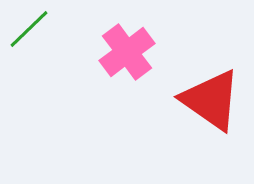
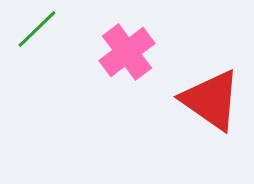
green line: moved 8 px right
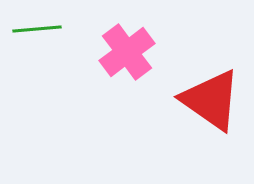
green line: rotated 39 degrees clockwise
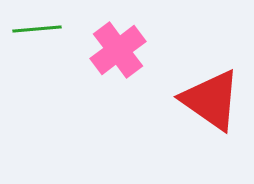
pink cross: moved 9 px left, 2 px up
